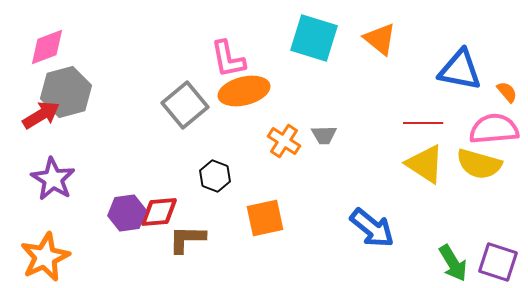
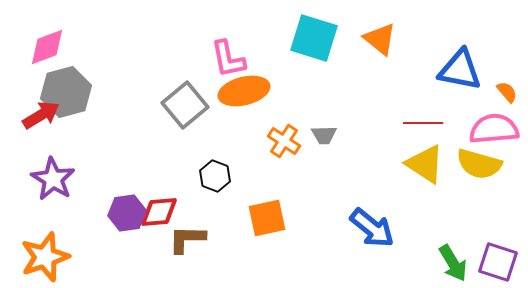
orange square: moved 2 px right
orange star: rotated 6 degrees clockwise
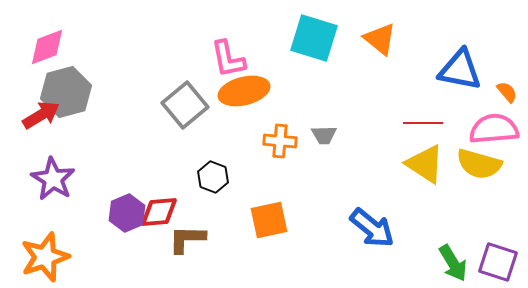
orange cross: moved 4 px left; rotated 28 degrees counterclockwise
black hexagon: moved 2 px left, 1 px down
purple hexagon: rotated 15 degrees counterclockwise
orange square: moved 2 px right, 2 px down
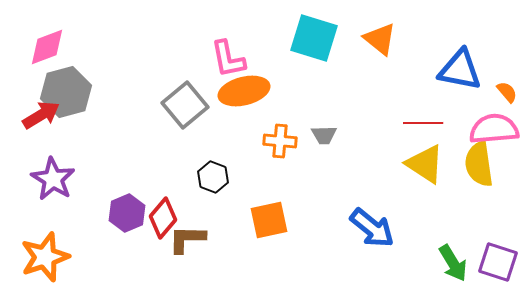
yellow semicircle: rotated 66 degrees clockwise
red diamond: moved 4 px right, 6 px down; rotated 45 degrees counterclockwise
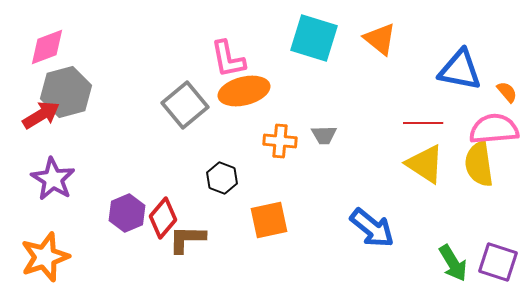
black hexagon: moved 9 px right, 1 px down
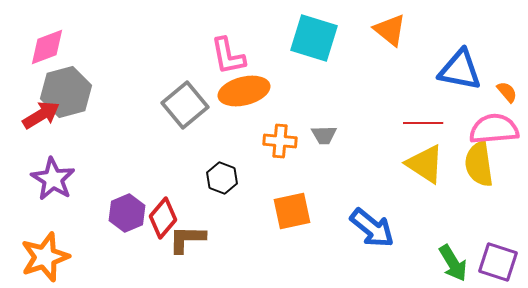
orange triangle: moved 10 px right, 9 px up
pink L-shape: moved 3 px up
orange square: moved 23 px right, 9 px up
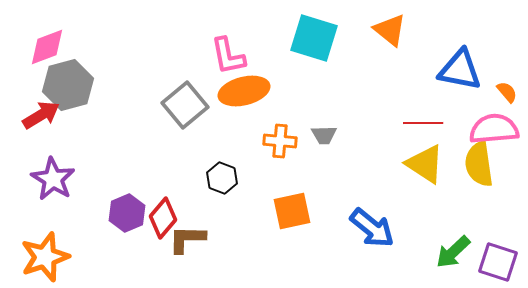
gray hexagon: moved 2 px right, 7 px up
green arrow: moved 11 px up; rotated 78 degrees clockwise
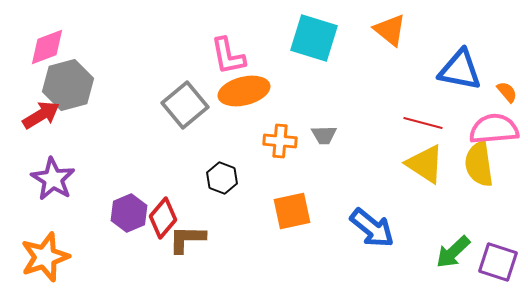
red line: rotated 15 degrees clockwise
purple hexagon: moved 2 px right
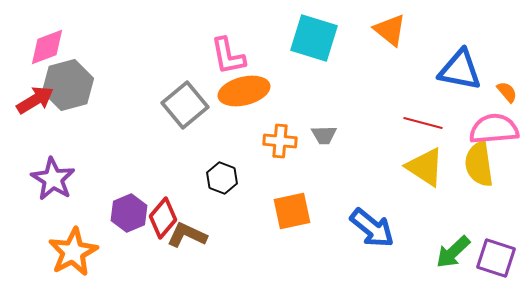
red arrow: moved 6 px left, 15 px up
yellow triangle: moved 3 px down
brown L-shape: moved 4 px up; rotated 24 degrees clockwise
orange star: moved 28 px right, 5 px up; rotated 9 degrees counterclockwise
purple square: moved 2 px left, 4 px up
